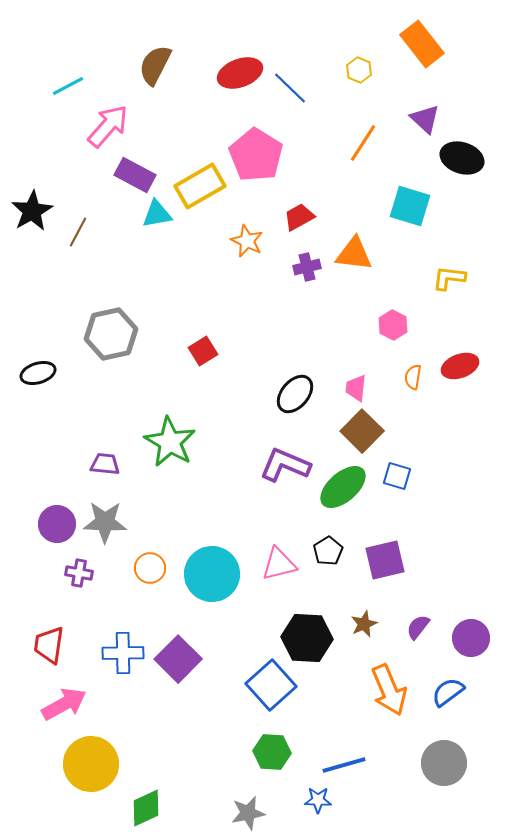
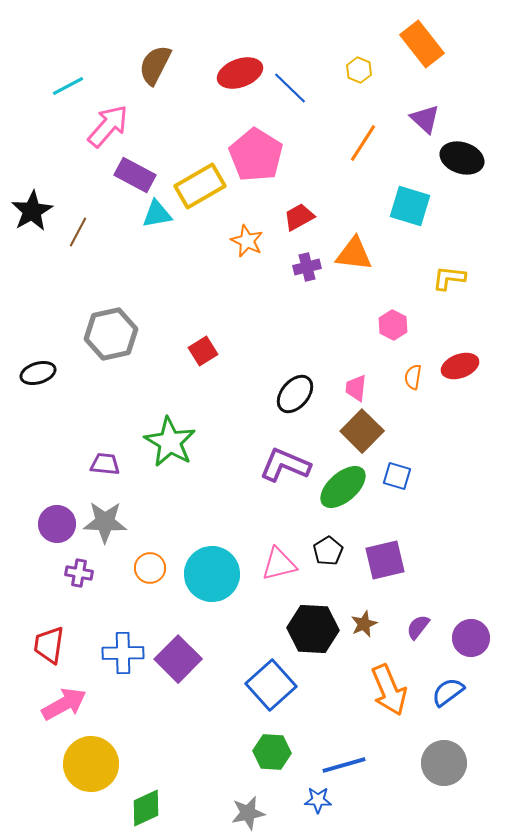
black hexagon at (307, 638): moved 6 px right, 9 px up
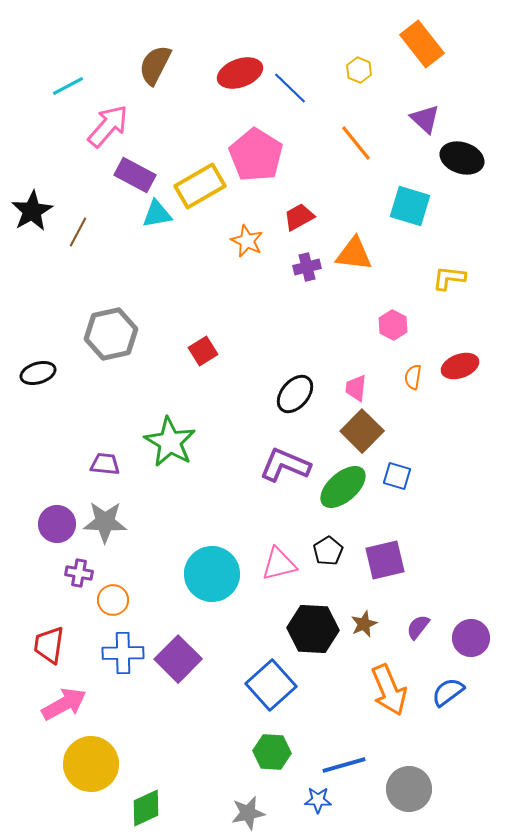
orange line at (363, 143): moved 7 px left; rotated 72 degrees counterclockwise
orange circle at (150, 568): moved 37 px left, 32 px down
gray circle at (444, 763): moved 35 px left, 26 px down
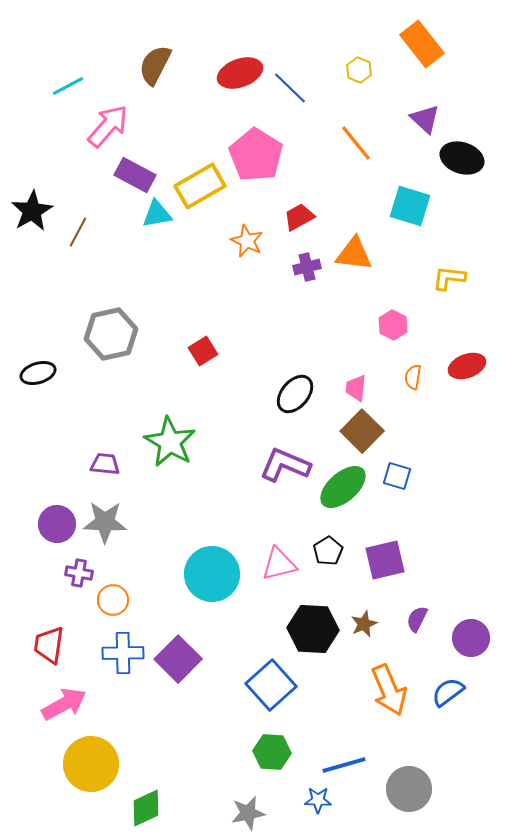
red ellipse at (460, 366): moved 7 px right
purple semicircle at (418, 627): moved 1 px left, 8 px up; rotated 12 degrees counterclockwise
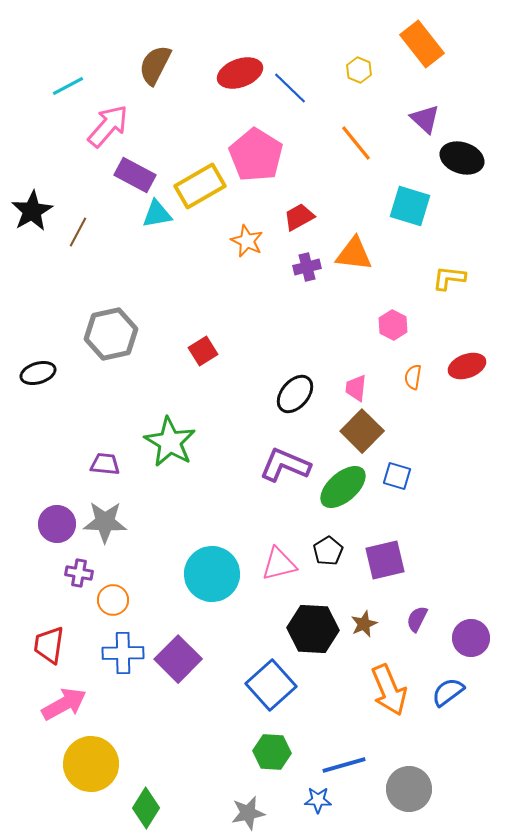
green diamond at (146, 808): rotated 33 degrees counterclockwise
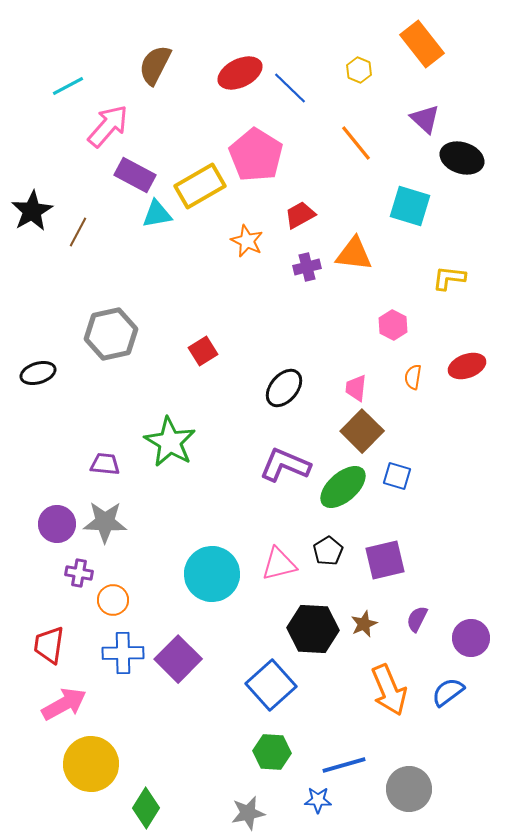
red ellipse at (240, 73): rotated 6 degrees counterclockwise
red trapezoid at (299, 217): moved 1 px right, 2 px up
black ellipse at (295, 394): moved 11 px left, 6 px up
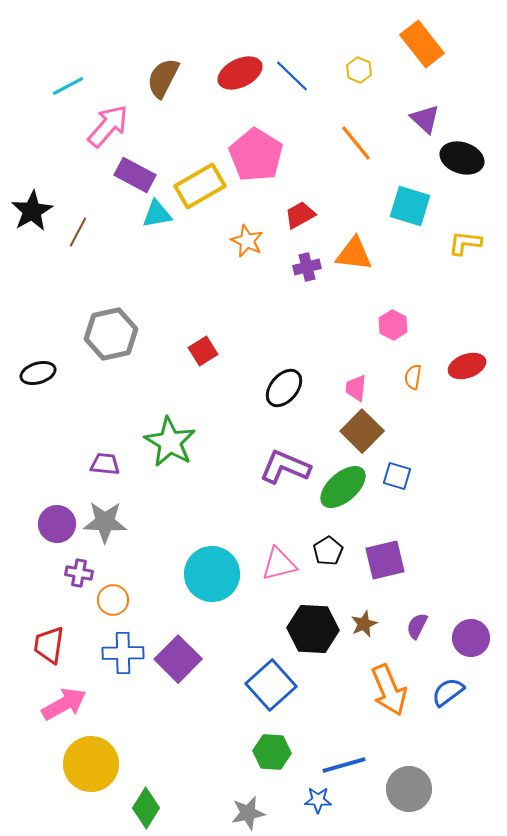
brown semicircle at (155, 65): moved 8 px right, 13 px down
blue line at (290, 88): moved 2 px right, 12 px up
yellow L-shape at (449, 278): moved 16 px right, 35 px up
purple L-shape at (285, 465): moved 2 px down
purple semicircle at (417, 619): moved 7 px down
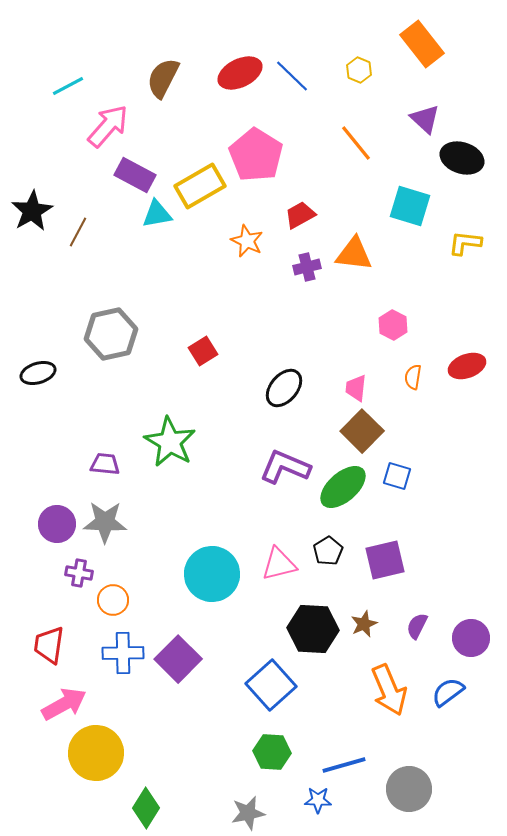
yellow circle at (91, 764): moved 5 px right, 11 px up
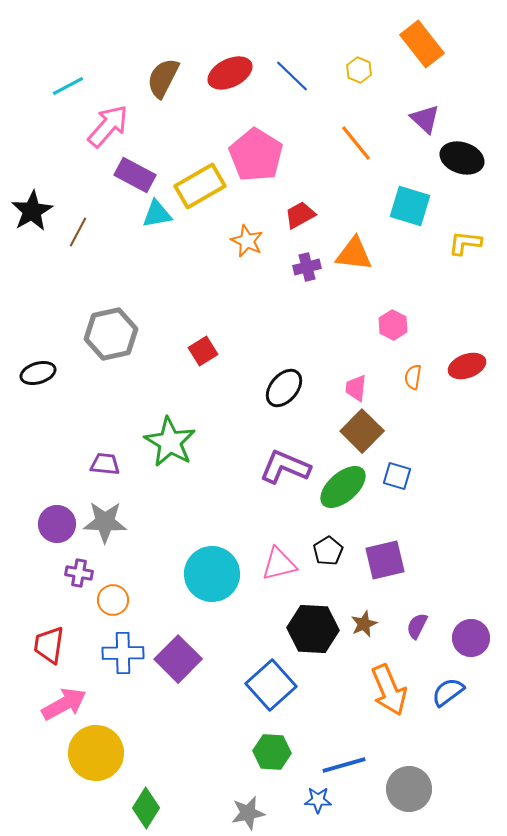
red ellipse at (240, 73): moved 10 px left
